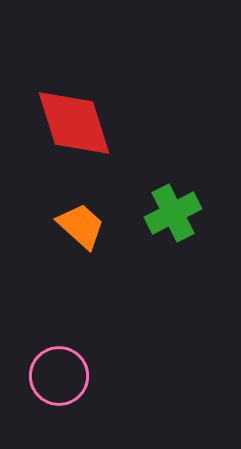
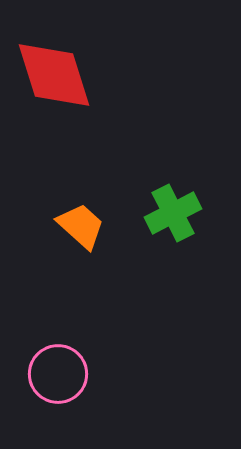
red diamond: moved 20 px left, 48 px up
pink circle: moved 1 px left, 2 px up
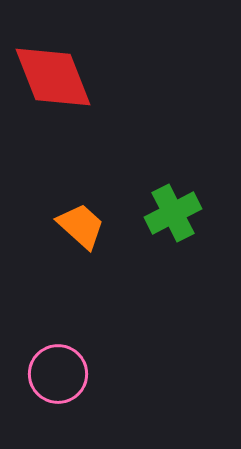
red diamond: moved 1 px left, 2 px down; rotated 4 degrees counterclockwise
